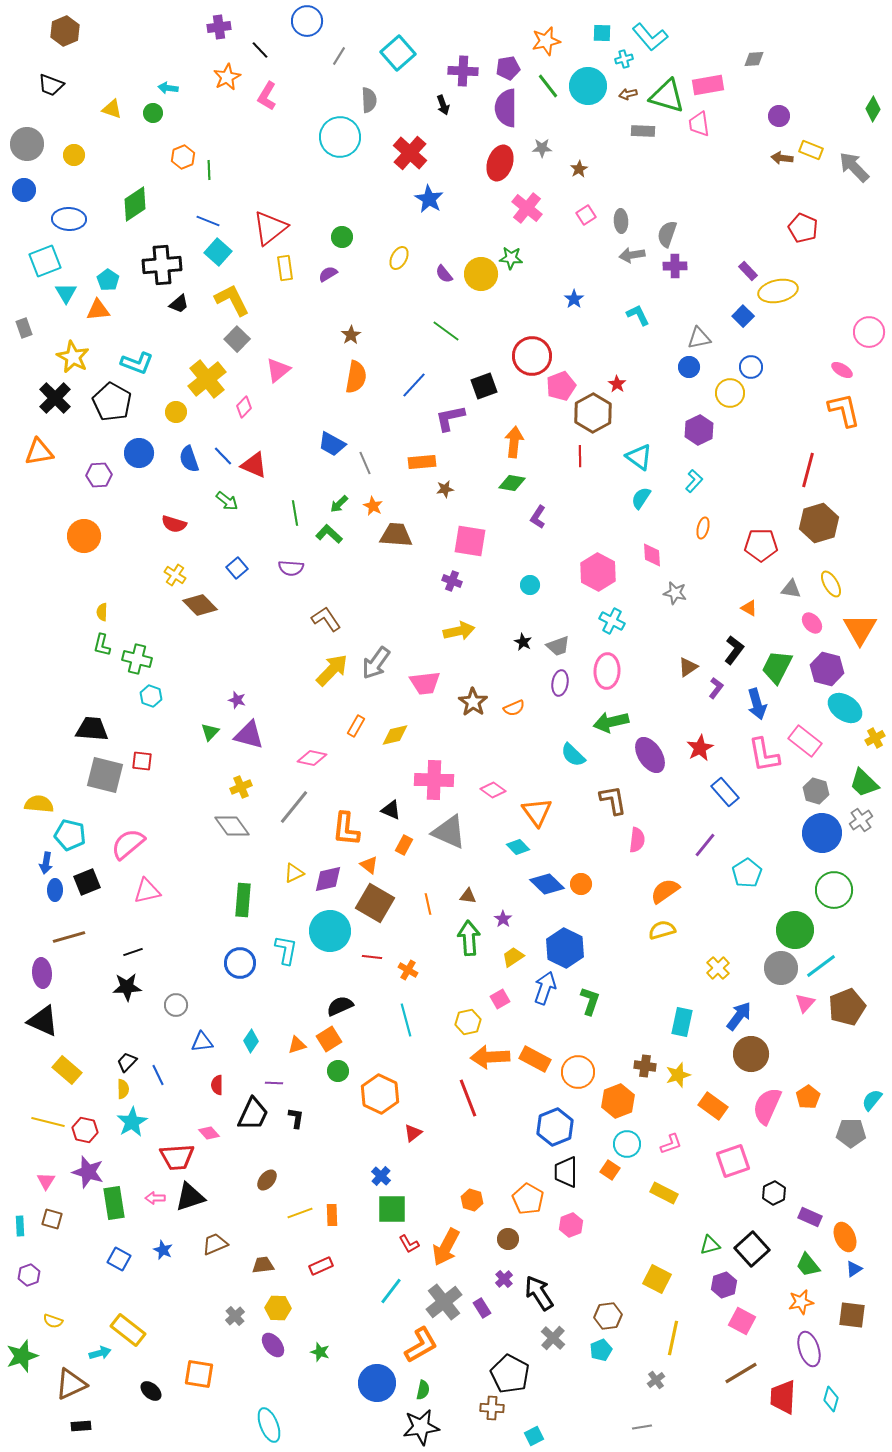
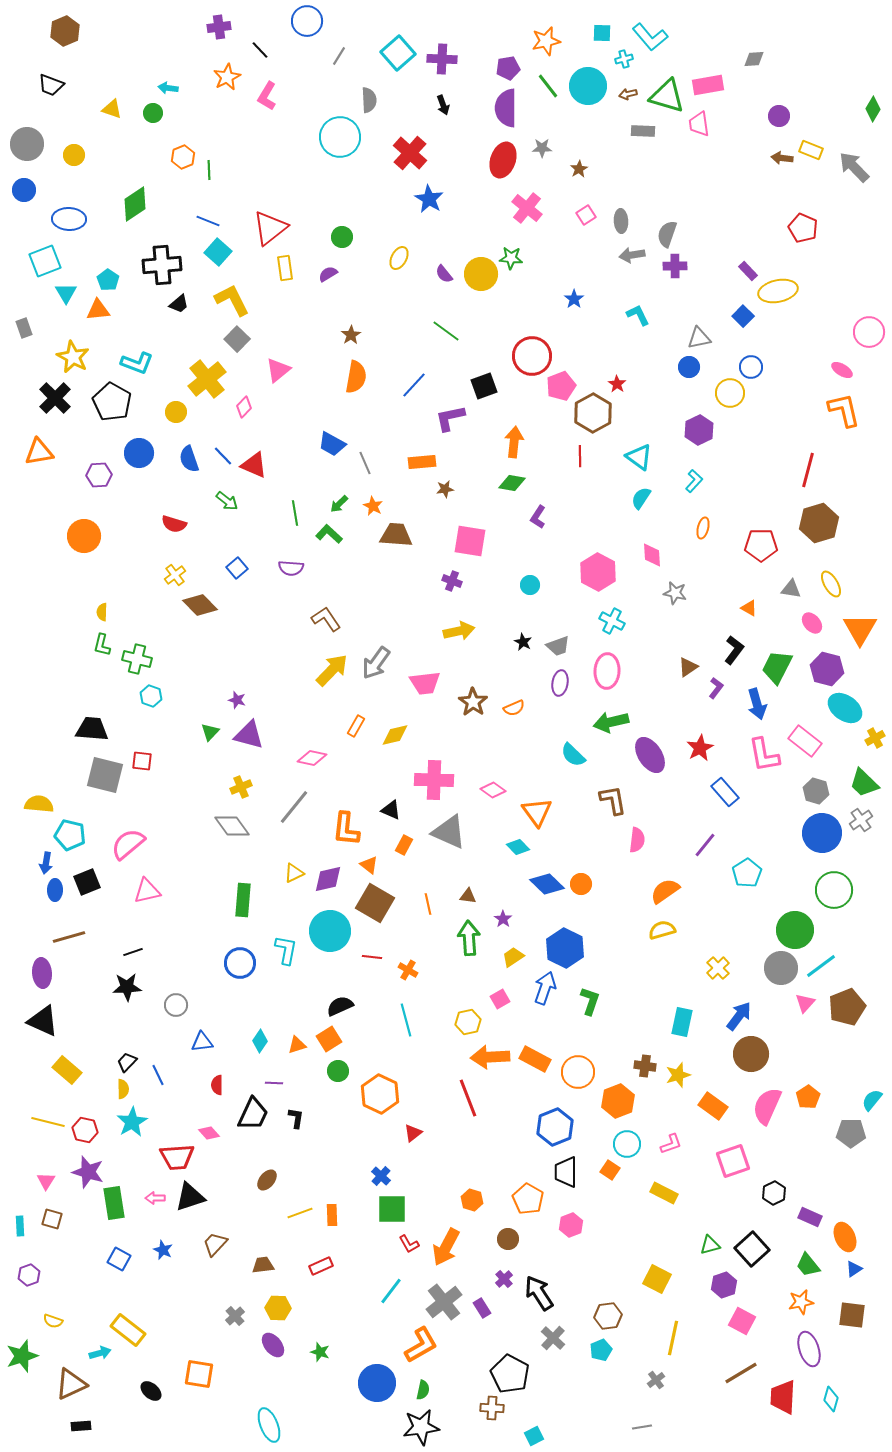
purple cross at (463, 71): moved 21 px left, 12 px up
red ellipse at (500, 163): moved 3 px right, 3 px up
yellow cross at (175, 575): rotated 20 degrees clockwise
cyan diamond at (251, 1041): moved 9 px right
brown trapezoid at (215, 1244): rotated 24 degrees counterclockwise
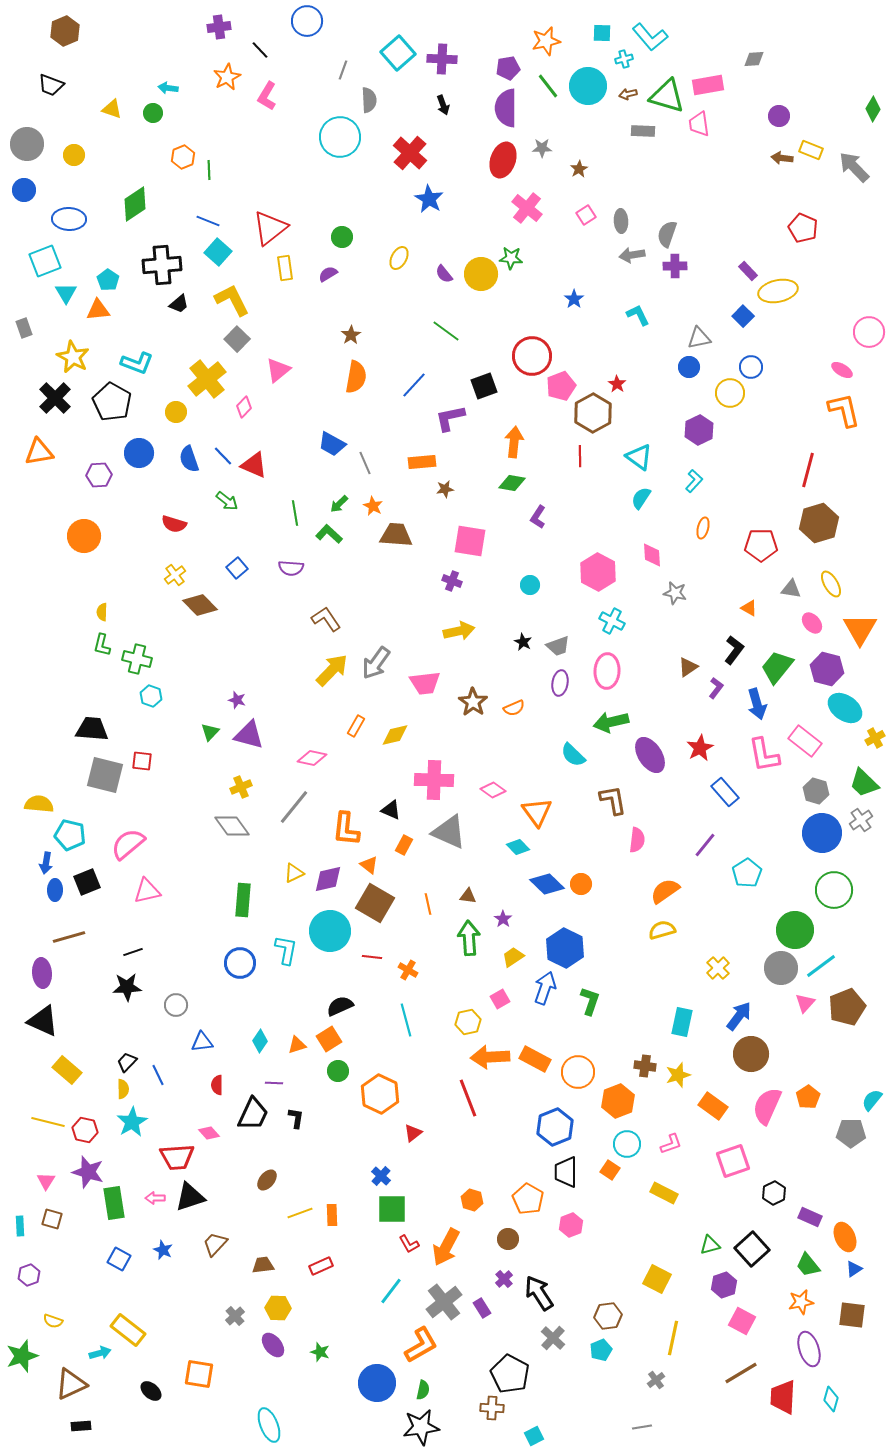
gray line at (339, 56): moved 4 px right, 14 px down; rotated 12 degrees counterclockwise
green trapezoid at (777, 667): rotated 12 degrees clockwise
